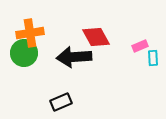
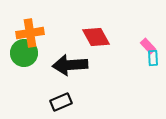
pink rectangle: moved 8 px right; rotated 70 degrees clockwise
black arrow: moved 4 px left, 8 px down
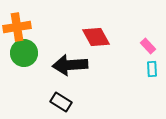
orange cross: moved 13 px left, 6 px up
cyan rectangle: moved 1 px left, 11 px down
black rectangle: rotated 55 degrees clockwise
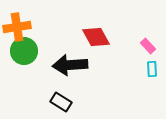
green circle: moved 2 px up
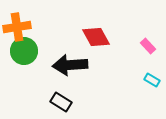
cyan rectangle: moved 11 px down; rotated 56 degrees counterclockwise
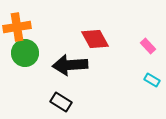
red diamond: moved 1 px left, 2 px down
green circle: moved 1 px right, 2 px down
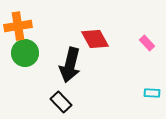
orange cross: moved 1 px right, 1 px up
pink rectangle: moved 1 px left, 3 px up
black arrow: rotated 72 degrees counterclockwise
cyan rectangle: moved 13 px down; rotated 28 degrees counterclockwise
black rectangle: rotated 15 degrees clockwise
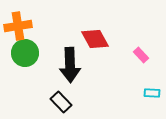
pink rectangle: moved 6 px left, 12 px down
black arrow: rotated 16 degrees counterclockwise
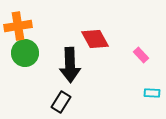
black rectangle: rotated 75 degrees clockwise
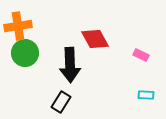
pink rectangle: rotated 21 degrees counterclockwise
cyan rectangle: moved 6 px left, 2 px down
